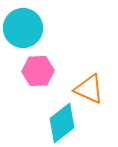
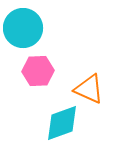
cyan diamond: rotated 18 degrees clockwise
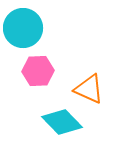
cyan diamond: moved 1 px up; rotated 66 degrees clockwise
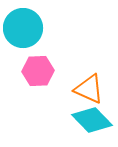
cyan diamond: moved 30 px right, 2 px up
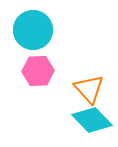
cyan circle: moved 10 px right, 2 px down
orange triangle: rotated 24 degrees clockwise
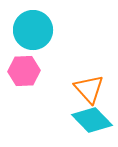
pink hexagon: moved 14 px left
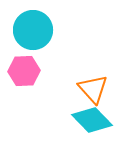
orange triangle: moved 4 px right
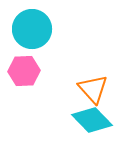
cyan circle: moved 1 px left, 1 px up
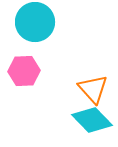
cyan circle: moved 3 px right, 7 px up
